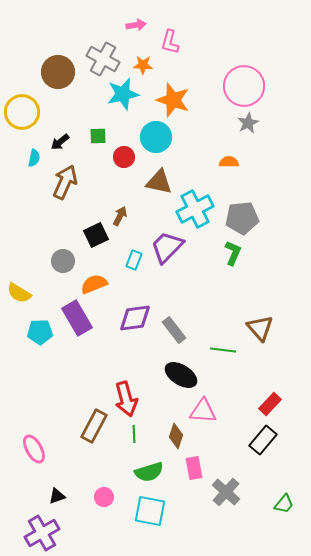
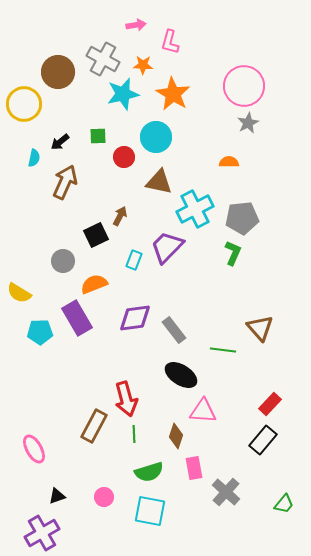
orange star at (173, 100): moved 6 px up; rotated 12 degrees clockwise
yellow circle at (22, 112): moved 2 px right, 8 px up
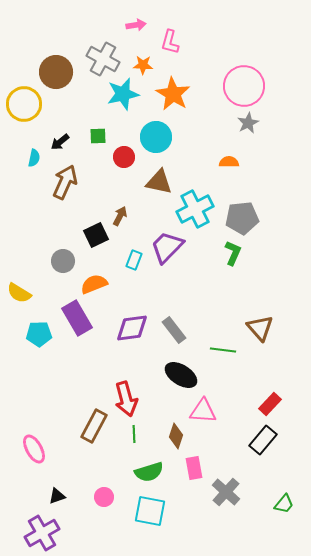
brown circle at (58, 72): moved 2 px left
purple diamond at (135, 318): moved 3 px left, 10 px down
cyan pentagon at (40, 332): moved 1 px left, 2 px down
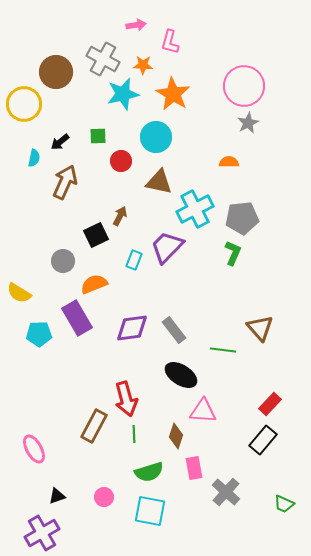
red circle at (124, 157): moved 3 px left, 4 px down
green trapezoid at (284, 504): rotated 75 degrees clockwise
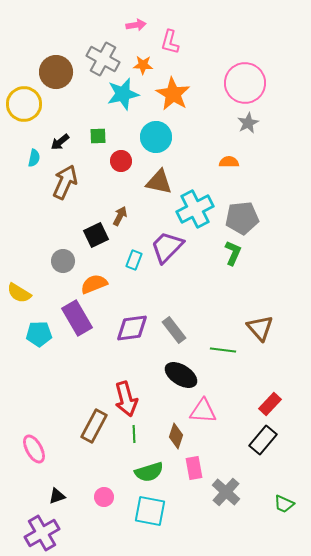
pink circle at (244, 86): moved 1 px right, 3 px up
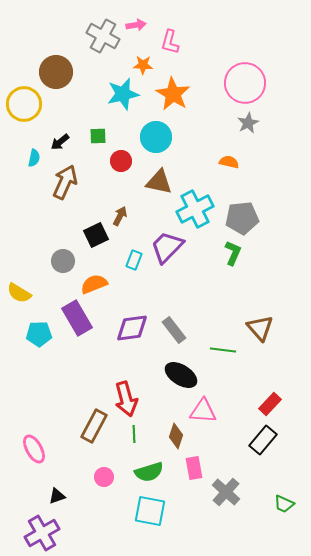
gray cross at (103, 59): moved 23 px up
orange semicircle at (229, 162): rotated 12 degrees clockwise
pink circle at (104, 497): moved 20 px up
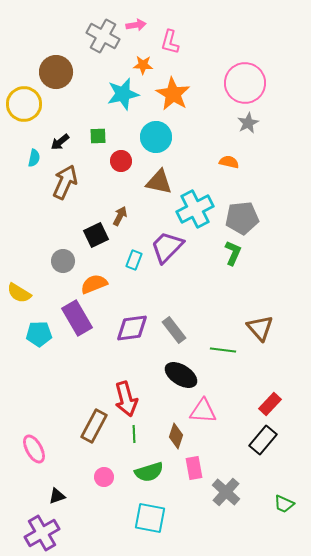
cyan square at (150, 511): moved 7 px down
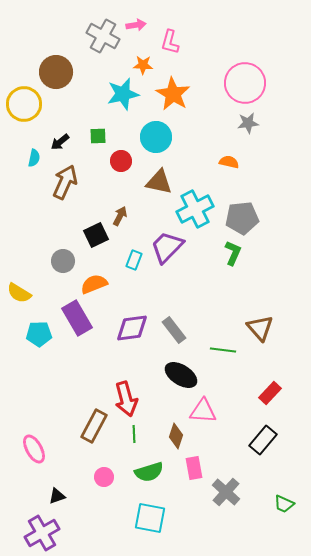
gray star at (248, 123): rotated 20 degrees clockwise
red rectangle at (270, 404): moved 11 px up
